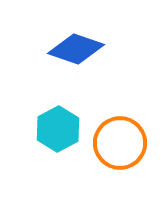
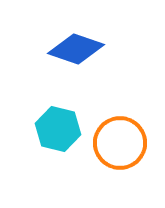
cyan hexagon: rotated 18 degrees counterclockwise
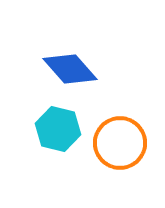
blue diamond: moved 6 px left, 20 px down; rotated 30 degrees clockwise
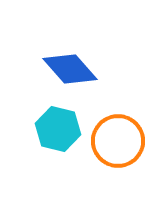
orange circle: moved 2 px left, 2 px up
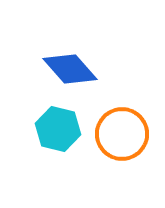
orange circle: moved 4 px right, 7 px up
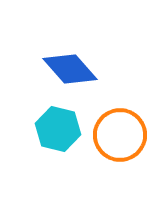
orange circle: moved 2 px left, 1 px down
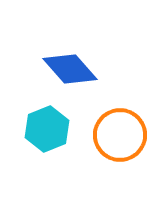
cyan hexagon: moved 11 px left; rotated 24 degrees clockwise
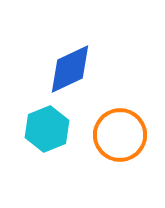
blue diamond: rotated 74 degrees counterclockwise
